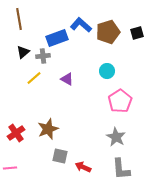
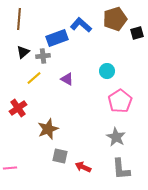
brown line: rotated 15 degrees clockwise
brown pentagon: moved 7 px right, 13 px up
red cross: moved 2 px right, 25 px up
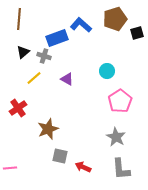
gray cross: moved 1 px right; rotated 24 degrees clockwise
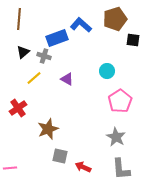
black square: moved 4 px left, 7 px down; rotated 24 degrees clockwise
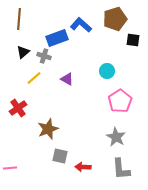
red arrow: rotated 21 degrees counterclockwise
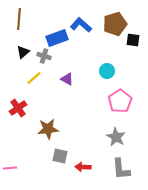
brown pentagon: moved 5 px down
brown star: rotated 15 degrees clockwise
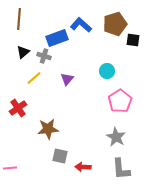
purple triangle: rotated 40 degrees clockwise
